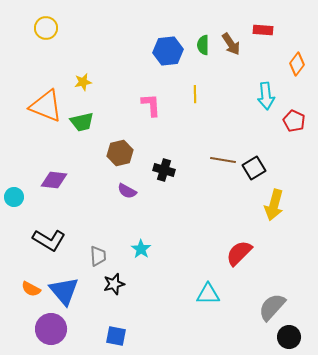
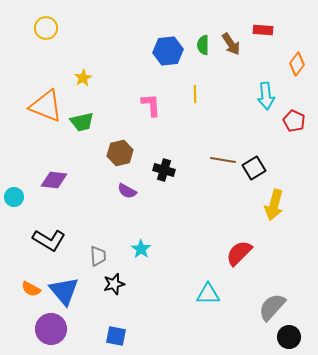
yellow star: moved 4 px up; rotated 18 degrees counterclockwise
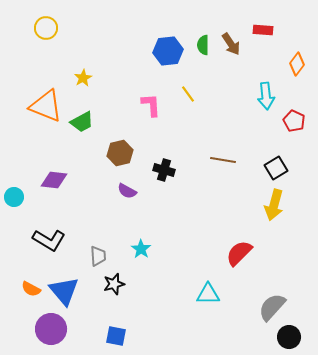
yellow line: moved 7 px left; rotated 36 degrees counterclockwise
green trapezoid: rotated 15 degrees counterclockwise
black square: moved 22 px right
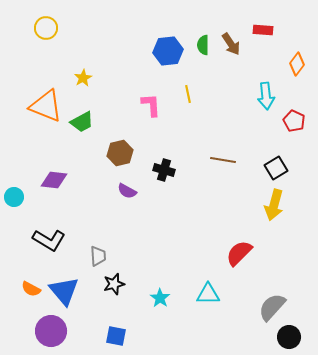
yellow line: rotated 24 degrees clockwise
cyan star: moved 19 px right, 49 px down
purple circle: moved 2 px down
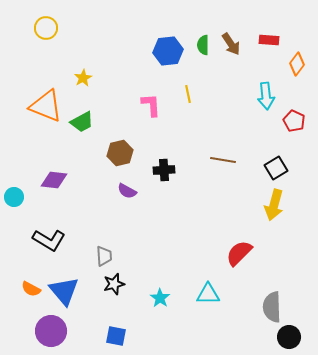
red rectangle: moved 6 px right, 10 px down
black cross: rotated 20 degrees counterclockwise
gray trapezoid: moved 6 px right
gray semicircle: rotated 44 degrees counterclockwise
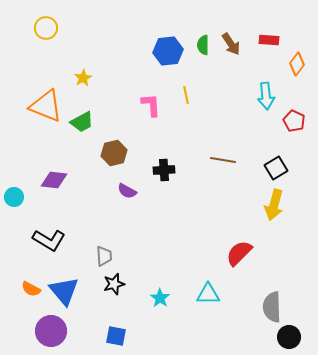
yellow line: moved 2 px left, 1 px down
brown hexagon: moved 6 px left
